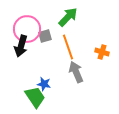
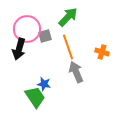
black arrow: moved 2 px left, 3 px down
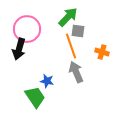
gray square: moved 33 px right, 5 px up; rotated 24 degrees clockwise
orange line: moved 3 px right, 1 px up
blue star: moved 3 px right, 3 px up
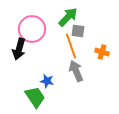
pink circle: moved 5 px right
gray arrow: moved 1 px up
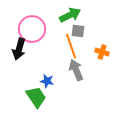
green arrow: moved 2 px right, 2 px up; rotated 20 degrees clockwise
gray arrow: moved 1 px up
green trapezoid: moved 1 px right
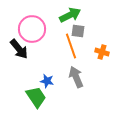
black arrow: rotated 55 degrees counterclockwise
gray arrow: moved 7 px down
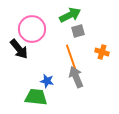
gray square: rotated 24 degrees counterclockwise
orange line: moved 11 px down
green trapezoid: rotated 50 degrees counterclockwise
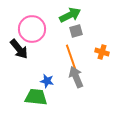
gray square: moved 2 px left
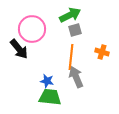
gray square: moved 1 px left, 1 px up
orange line: rotated 25 degrees clockwise
green trapezoid: moved 14 px right
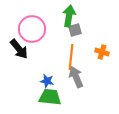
green arrow: moved 1 px left, 1 px down; rotated 55 degrees counterclockwise
